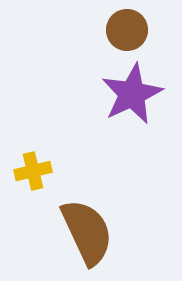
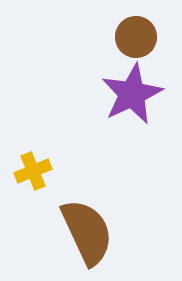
brown circle: moved 9 px right, 7 px down
yellow cross: rotated 9 degrees counterclockwise
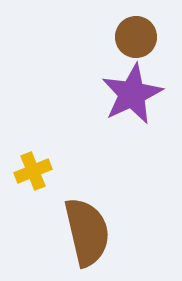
brown semicircle: rotated 12 degrees clockwise
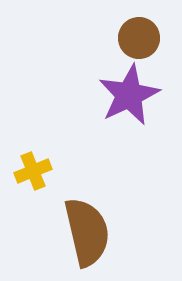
brown circle: moved 3 px right, 1 px down
purple star: moved 3 px left, 1 px down
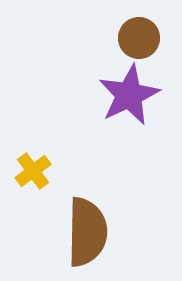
yellow cross: rotated 15 degrees counterclockwise
brown semicircle: rotated 14 degrees clockwise
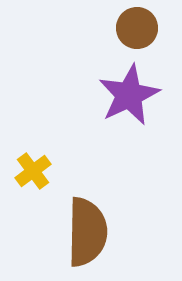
brown circle: moved 2 px left, 10 px up
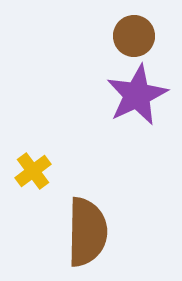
brown circle: moved 3 px left, 8 px down
purple star: moved 8 px right
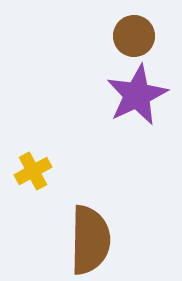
yellow cross: rotated 9 degrees clockwise
brown semicircle: moved 3 px right, 8 px down
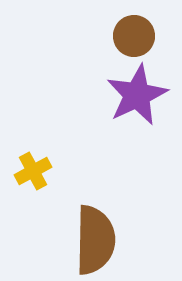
brown semicircle: moved 5 px right
